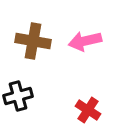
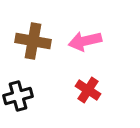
red cross: moved 20 px up
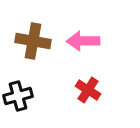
pink arrow: moved 2 px left; rotated 12 degrees clockwise
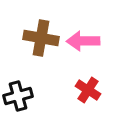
brown cross: moved 8 px right, 3 px up
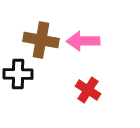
brown cross: moved 2 px down
black cross: moved 22 px up; rotated 16 degrees clockwise
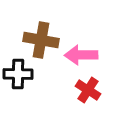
pink arrow: moved 2 px left, 14 px down
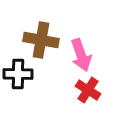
pink arrow: rotated 108 degrees counterclockwise
